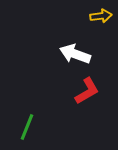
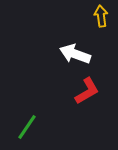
yellow arrow: rotated 90 degrees counterclockwise
green line: rotated 12 degrees clockwise
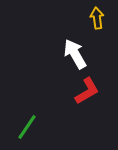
yellow arrow: moved 4 px left, 2 px down
white arrow: rotated 40 degrees clockwise
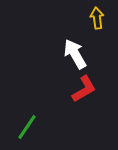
red L-shape: moved 3 px left, 2 px up
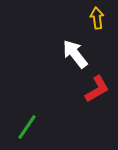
white arrow: rotated 8 degrees counterclockwise
red L-shape: moved 13 px right
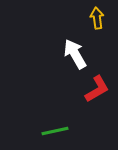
white arrow: rotated 8 degrees clockwise
green line: moved 28 px right, 4 px down; rotated 44 degrees clockwise
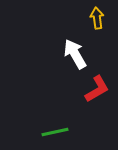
green line: moved 1 px down
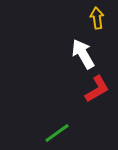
white arrow: moved 8 px right
green line: moved 2 px right, 1 px down; rotated 24 degrees counterclockwise
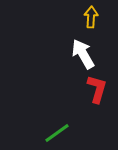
yellow arrow: moved 6 px left, 1 px up; rotated 10 degrees clockwise
red L-shape: rotated 44 degrees counterclockwise
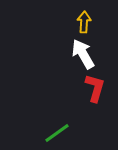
yellow arrow: moved 7 px left, 5 px down
red L-shape: moved 2 px left, 1 px up
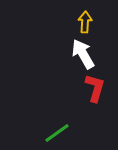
yellow arrow: moved 1 px right
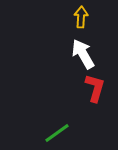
yellow arrow: moved 4 px left, 5 px up
